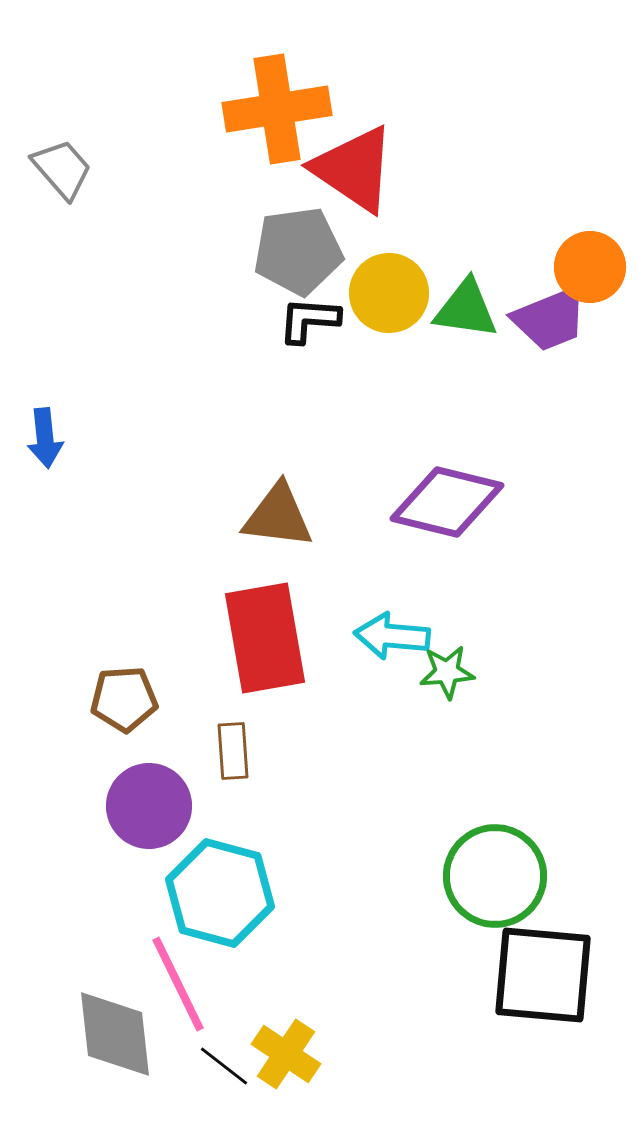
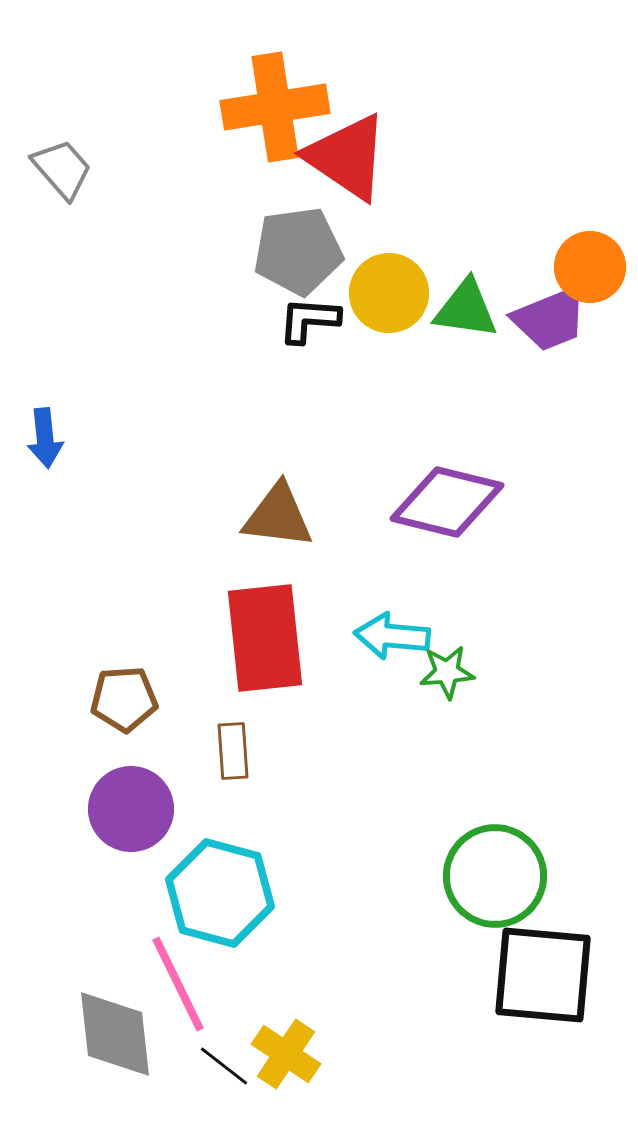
orange cross: moved 2 px left, 2 px up
red triangle: moved 7 px left, 12 px up
red rectangle: rotated 4 degrees clockwise
purple circle: moved 18 px left, 3 px down
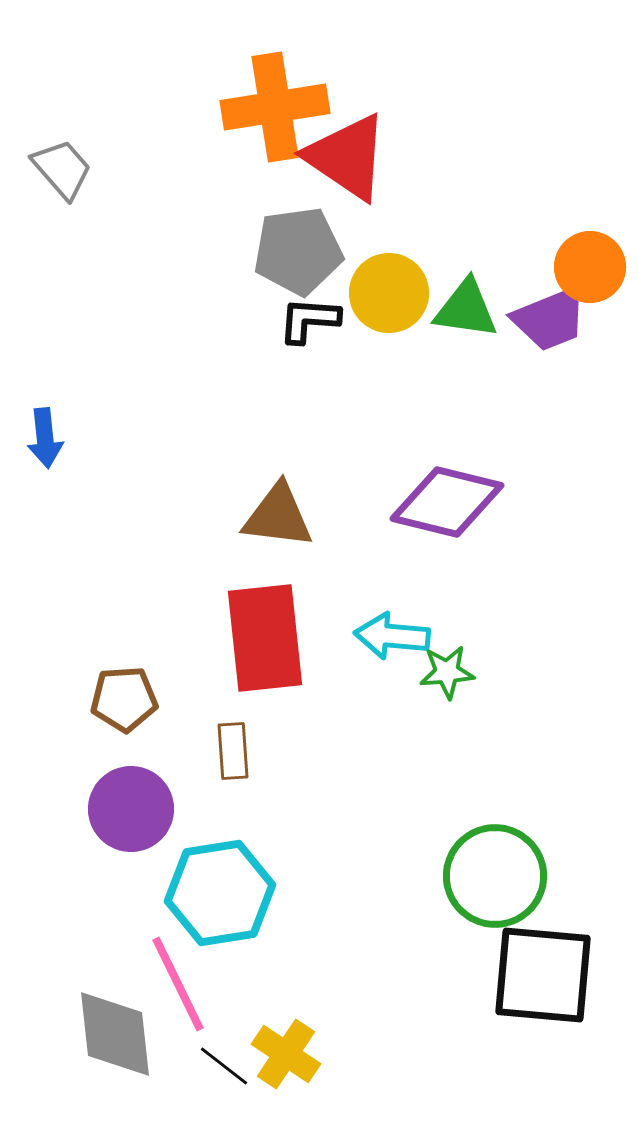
cyan hexagon: rotated 24 degrees counterclockwise
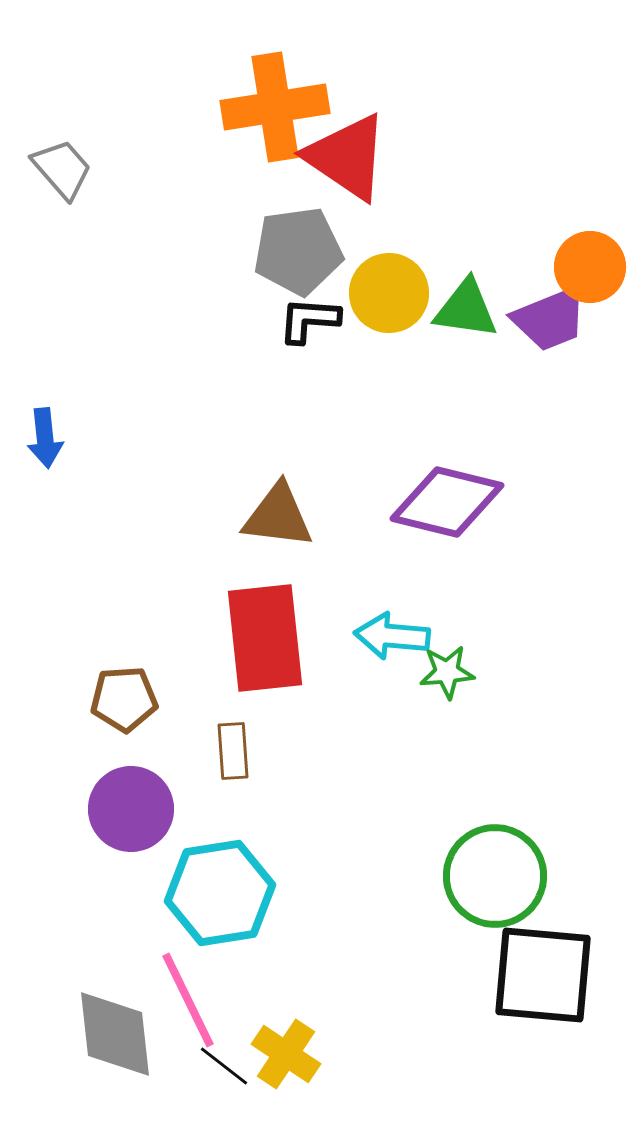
pink line: moved 10 px right, 16 px down
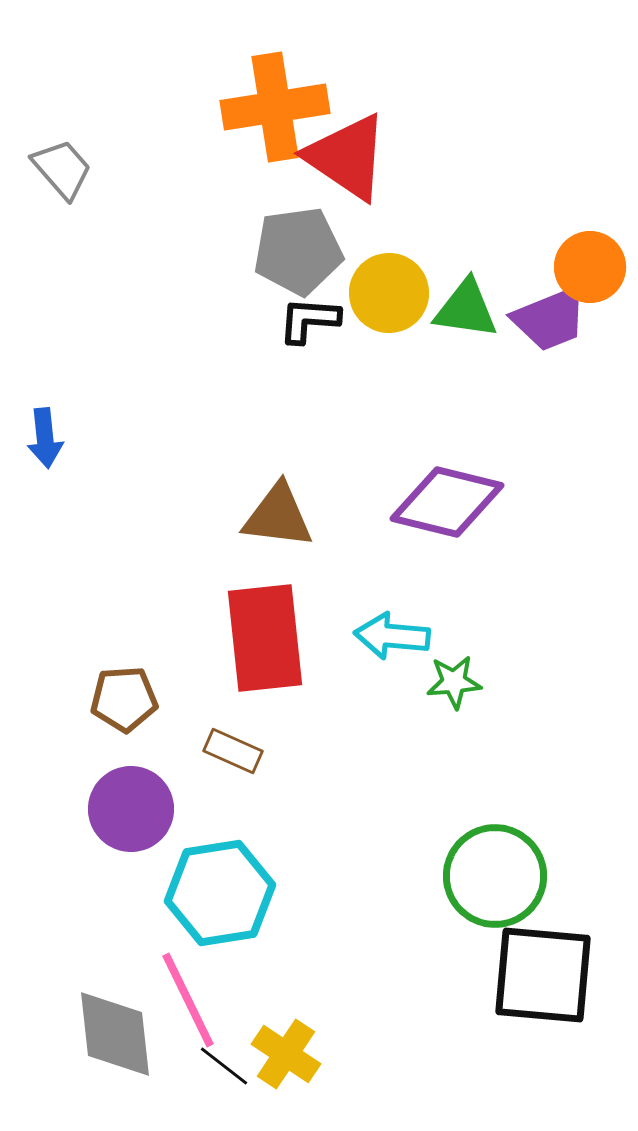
green star: moved 7 px right, 10 px down
brown rectangle: rotated 62 degrees counterclockwise
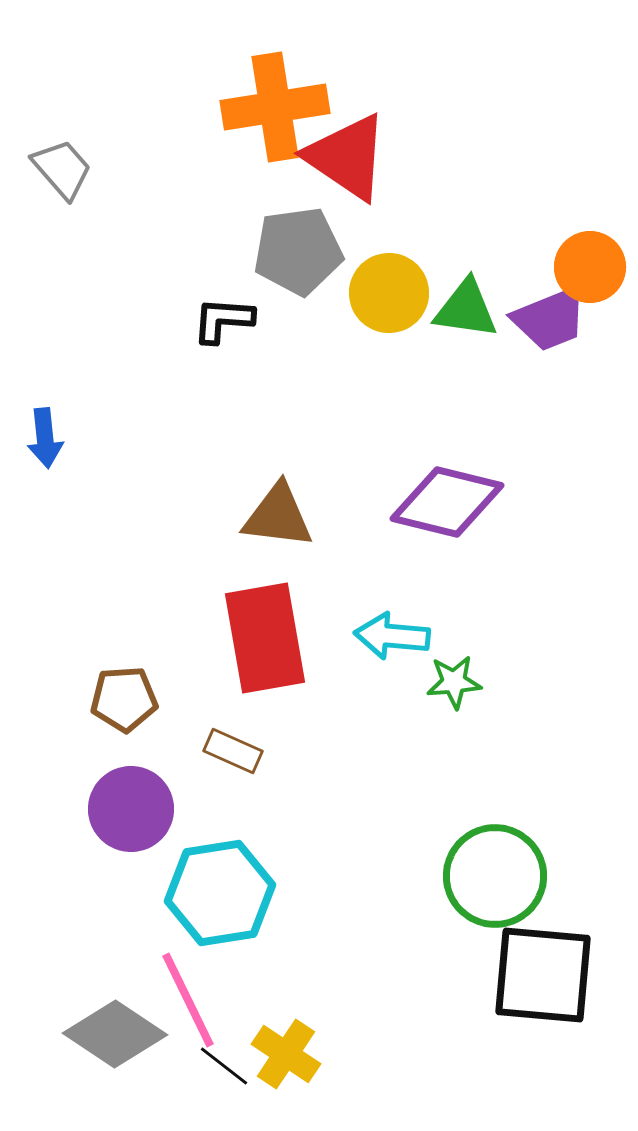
black L-shape: moved 86 px left
red rectangle: rotated 4 degrees counterclockwise
gray diamond: rotated 50 degrees counterclockwise
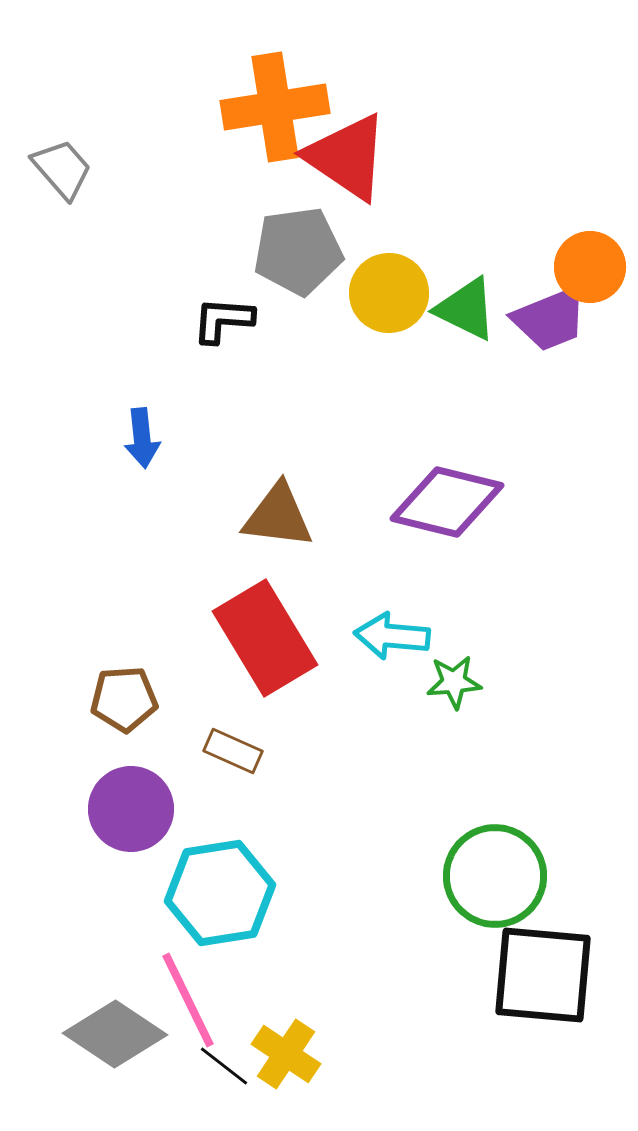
green triangle: rotated 18 degrees clockwise
blue arrow: moved 97 px right
red rectangle: rotated 21 degrees counterclockwise
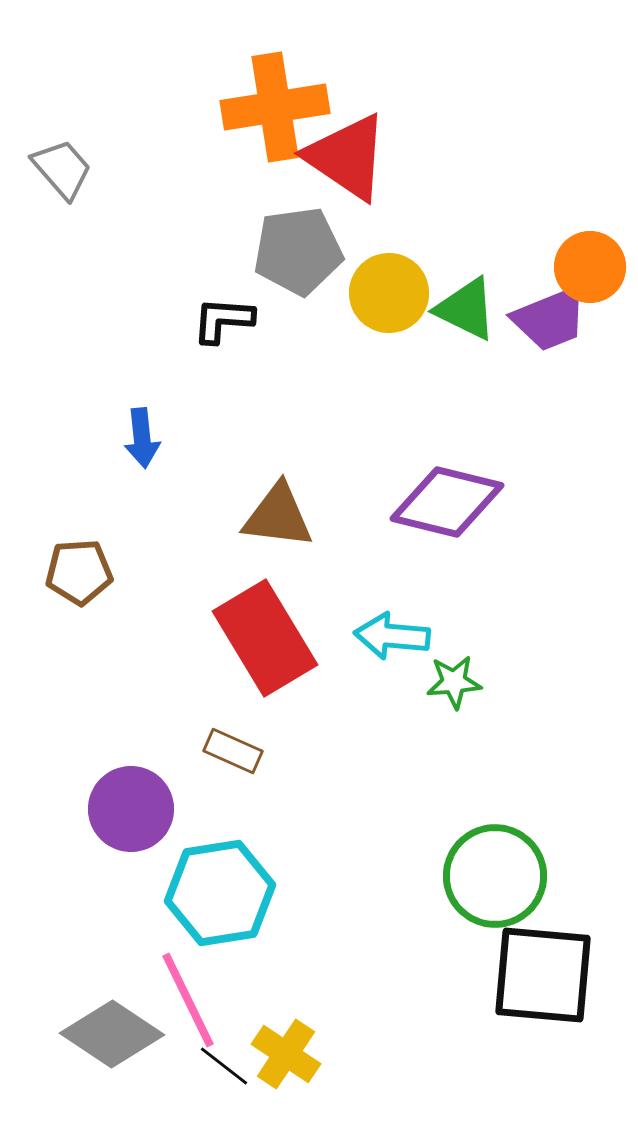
brown pentagon: moved 45 px left, 127 px up
gray diamond: moved 3 px left
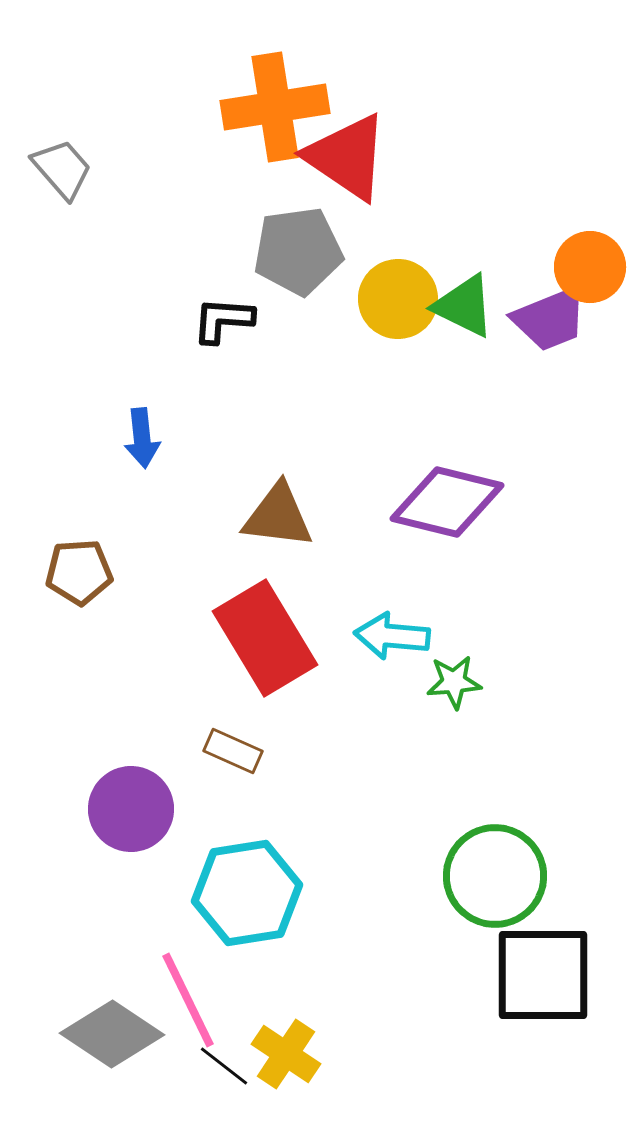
yellow circle: moved 9 px right, 6 px down
green triangle: moved 2 px left, 3 px up
cyan hexagon: moved 27 px right
black square: rotated 5 degrees counterclockwise
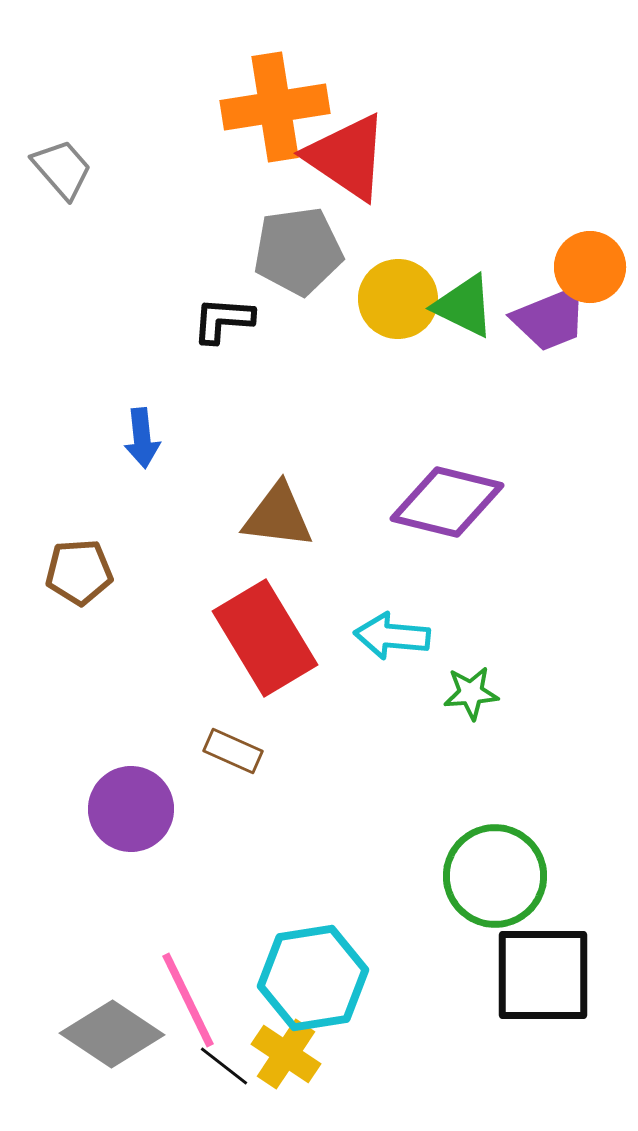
green star: moved 17 px right, 11 px down
cyan hexagon: moved 66 px right, 85 px down
